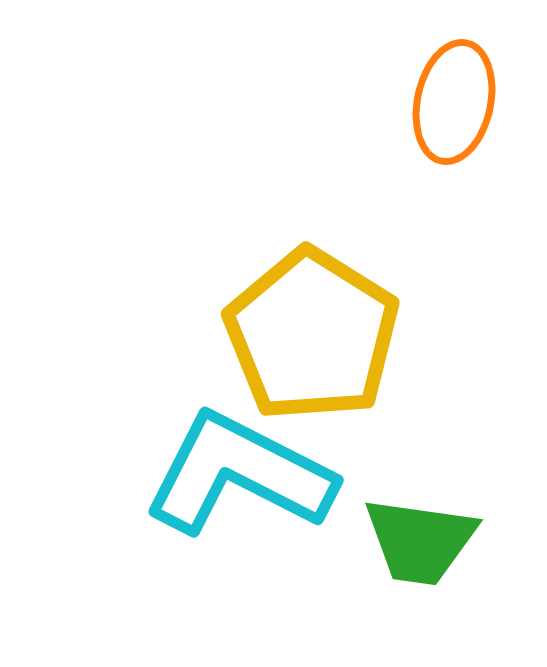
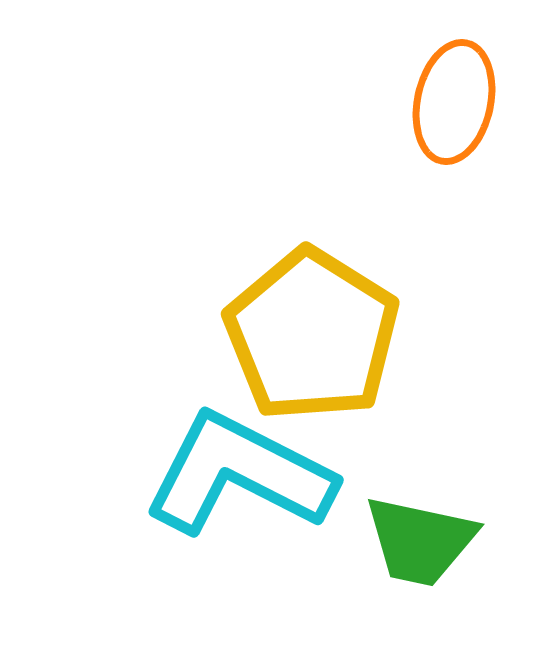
green trapezoid: rotated 4 degrees clockwise
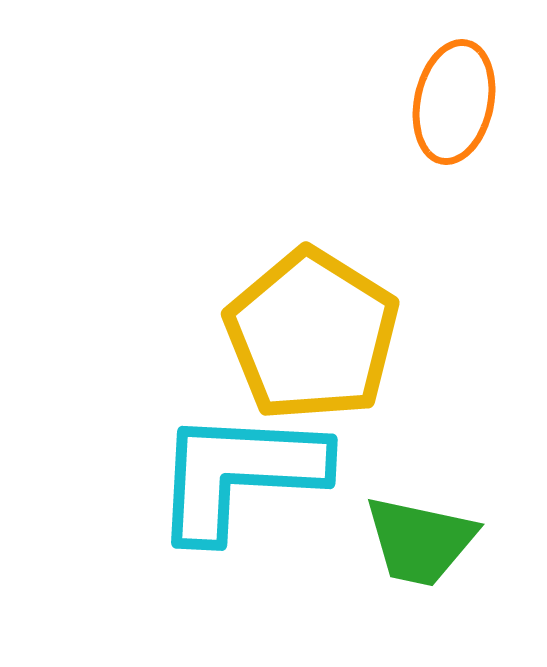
cyan L-shape: rotated 24 degrees counterclockwise
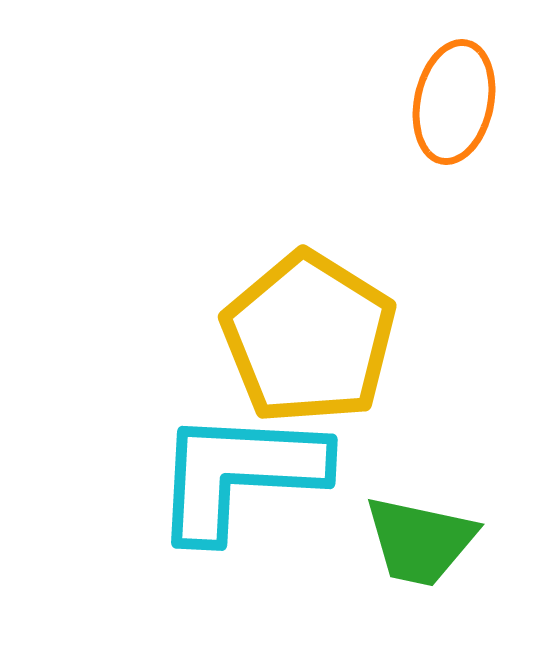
yellow pentagon: moved 3 px left, 3 px down
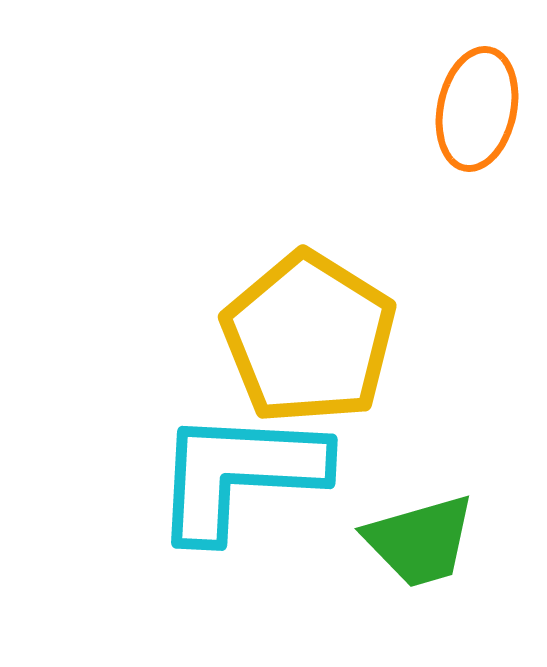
orange ellipse: moved 23 px right, 7 px down
green trapezoid: rotated 28 degrees counterclockwise
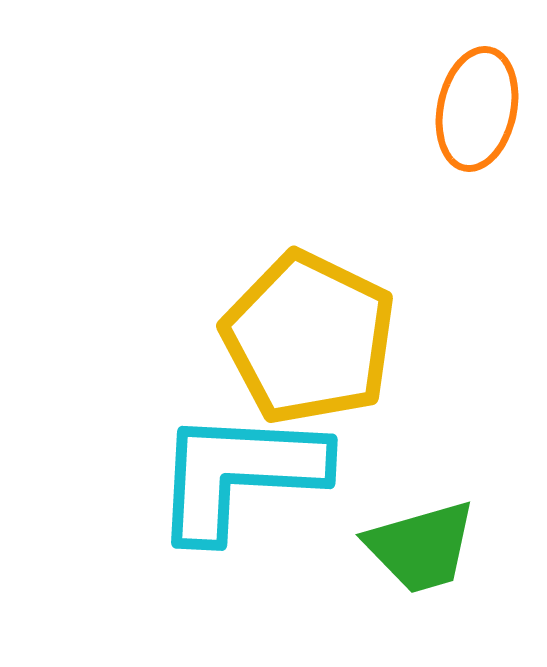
yellow pentagon: rotated 6 degrees counterclockwise
green trapezoid: moved 1 px right, 6 px down
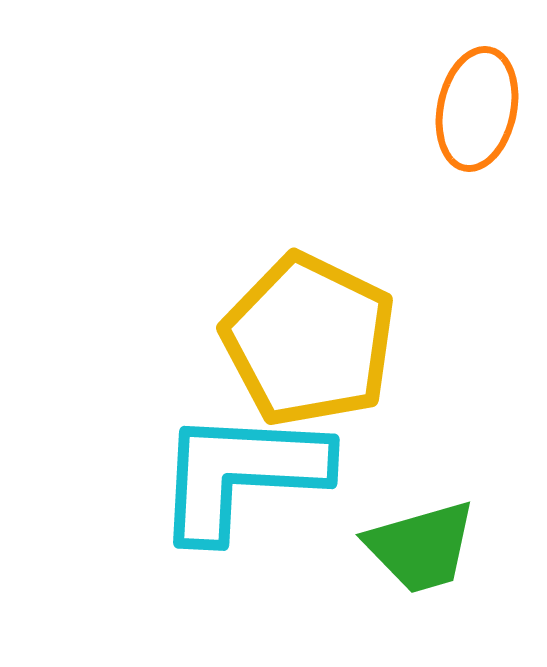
yellow pentagon: moved 2 px down
cyan L-shape: moved 2 px right
